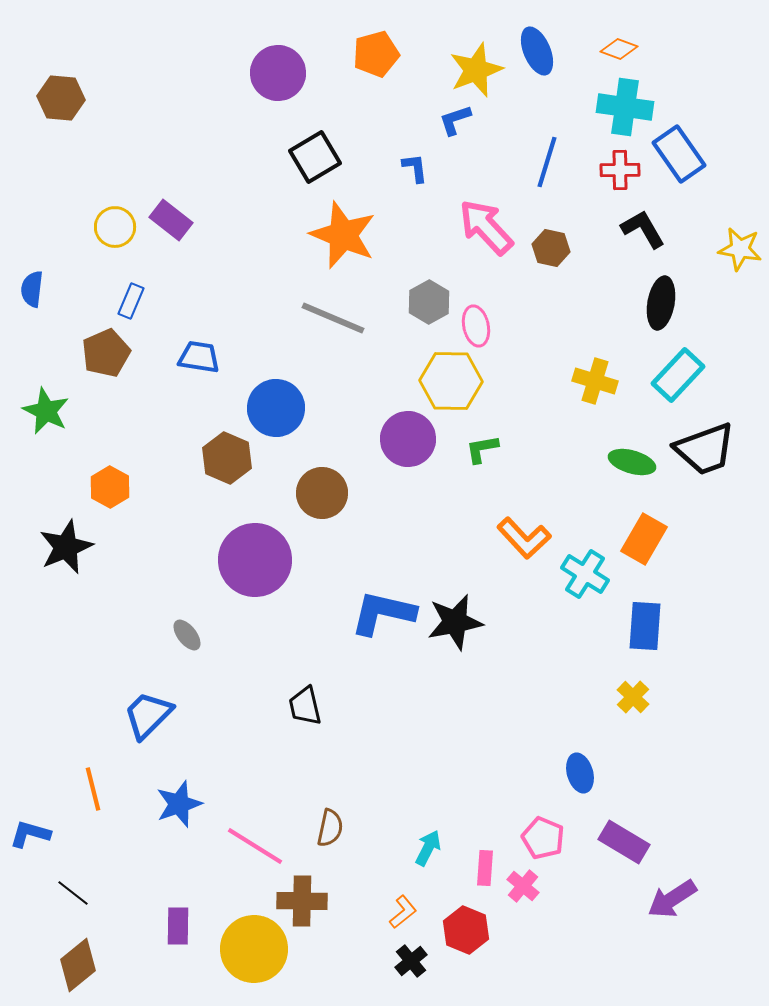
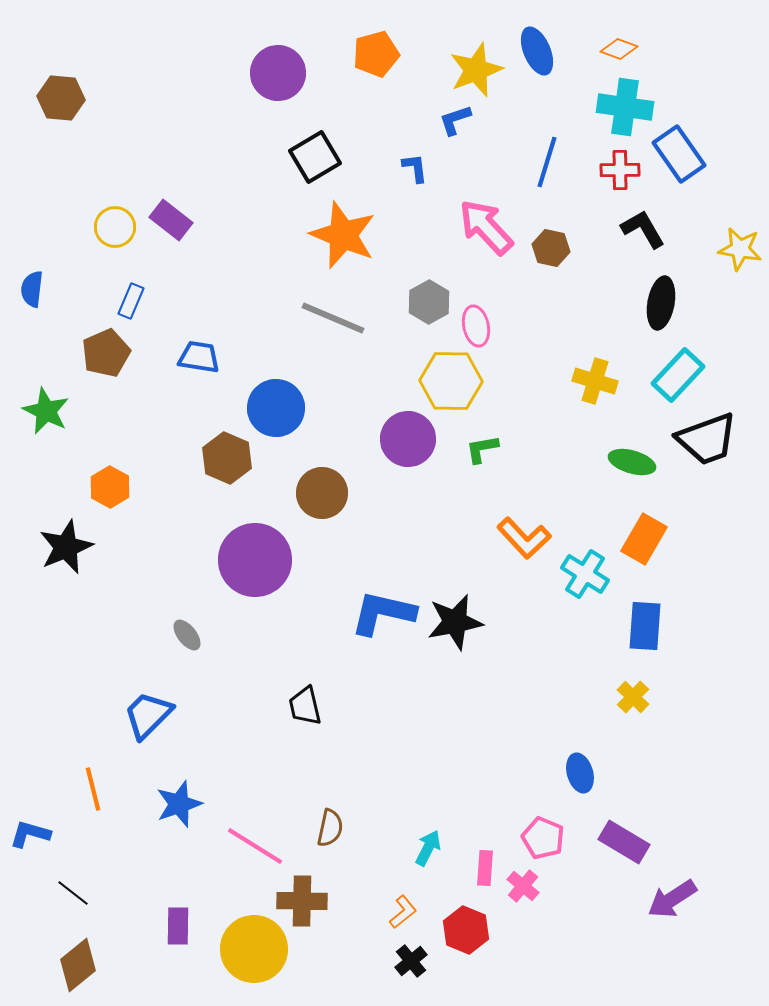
black trapezoid at (705, 449): moved 2 px right, 10 px up
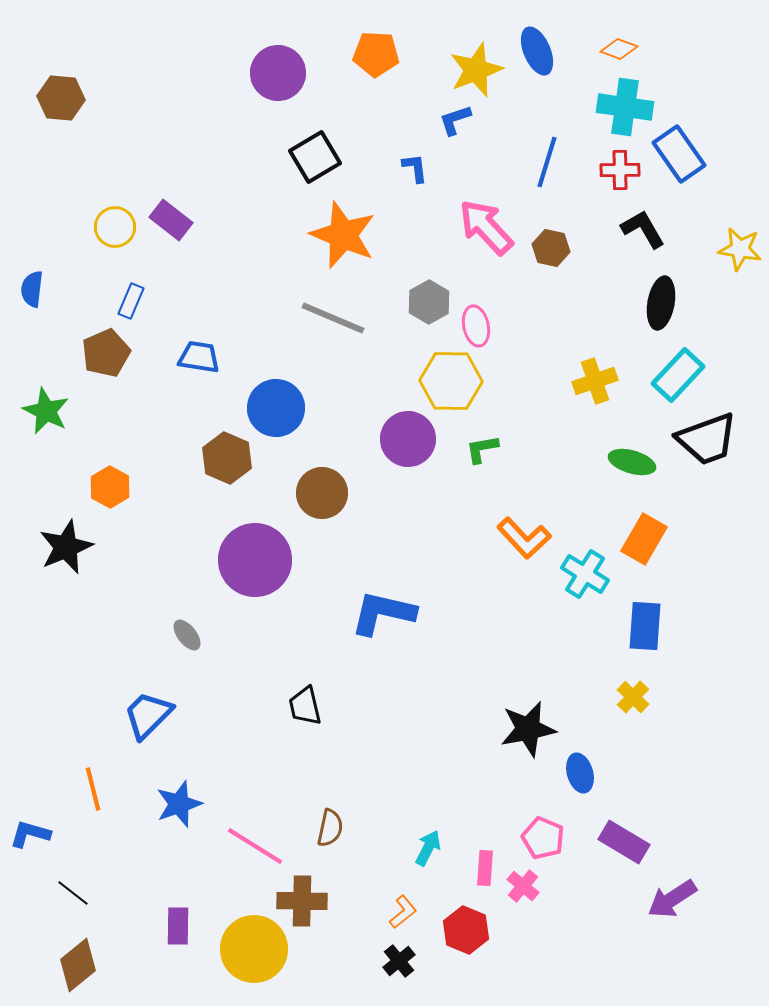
orange pentagon at (376, 54): rotated 18 degrees clockwise
yellow cross at (595, 381): rotated 36 degrees counterclockwise
black star at (455, 622): moved 73 px right, 107 px down
black cross at (411, 961): moved 12 px left
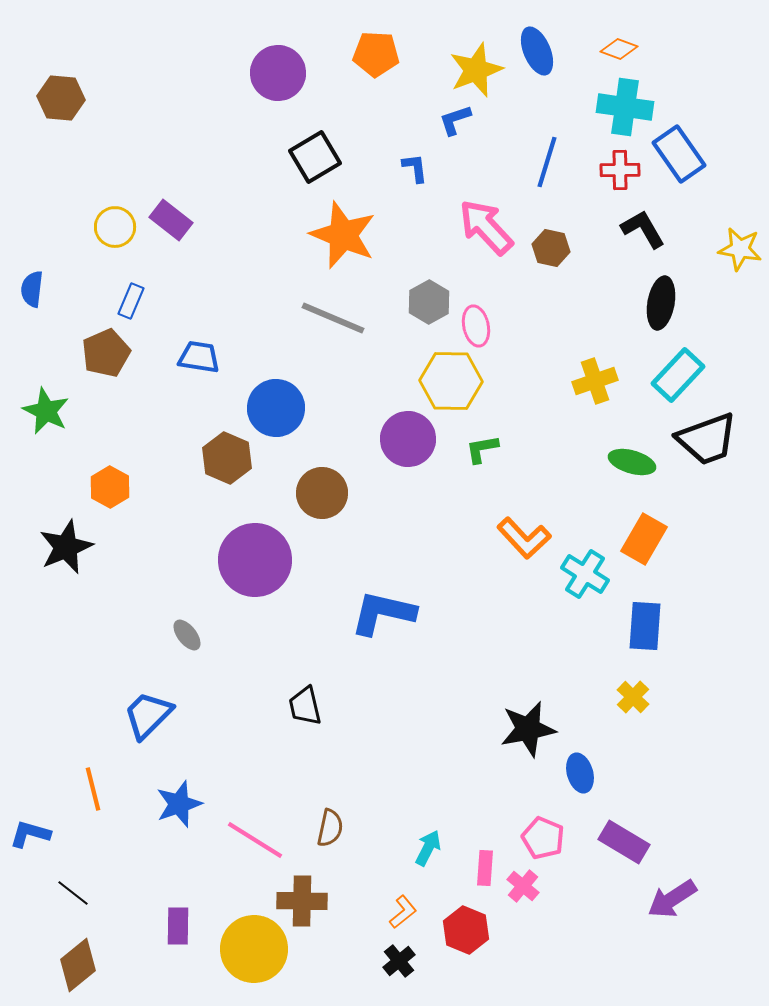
pink line at (255, 846): moved 6 px up
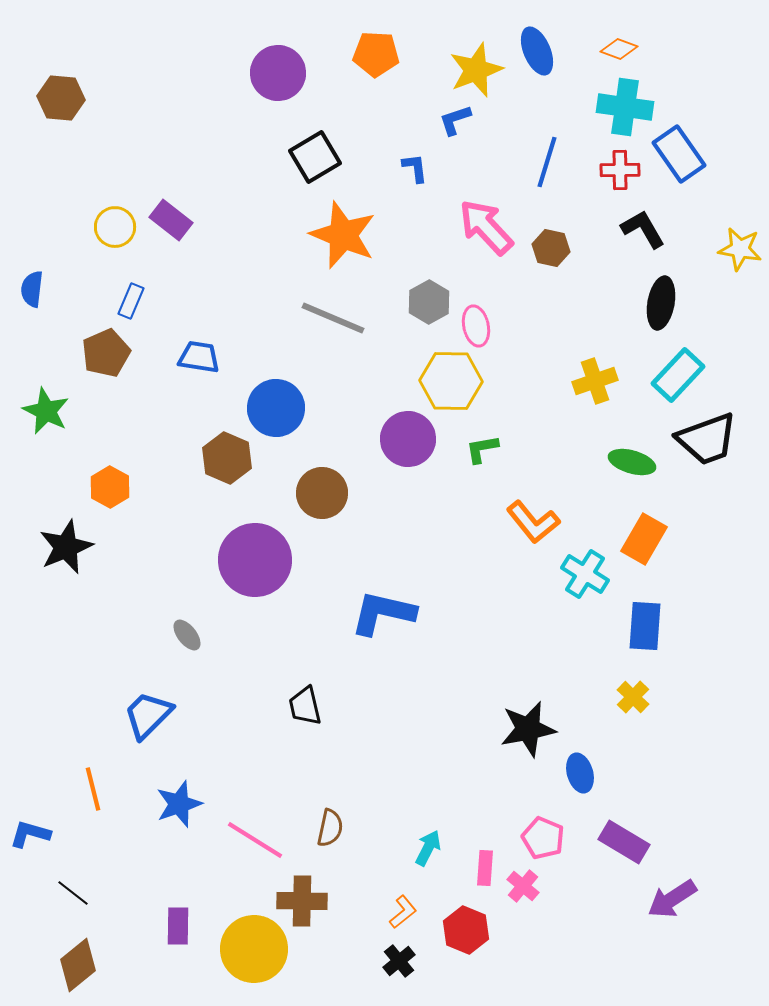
orange L-shape at (524, 538): moved 9 px right, 16 px up; rotated 4 degrees clockwise
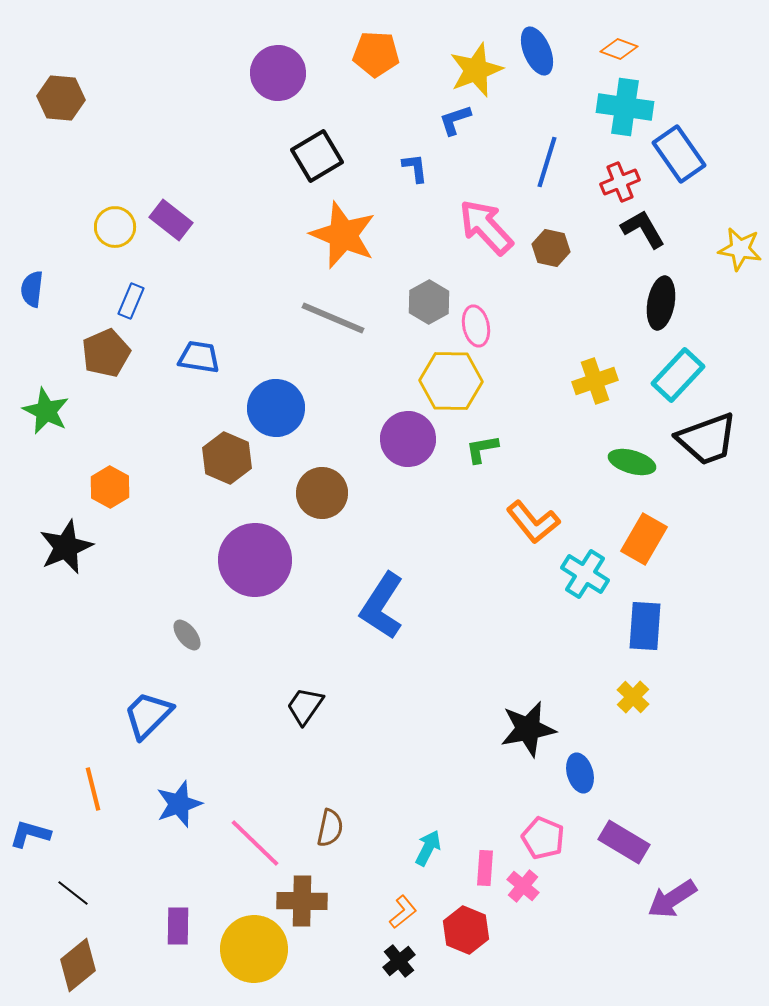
black square at (315, 157): moved 2 px right, 1 px up
red cross at (620, 170): moved 12 px down; rotated 21 degrees counterclockwise
blue L-shape at (383, 613): moved 1 px left, 7 px up; rotated 70 degrees counterclockwise
black trapezoid at (305, 706): rotated 48 degrees clockwise
pink line at (255, 840): moved 3 px down; rotated 12 degrees clockwise
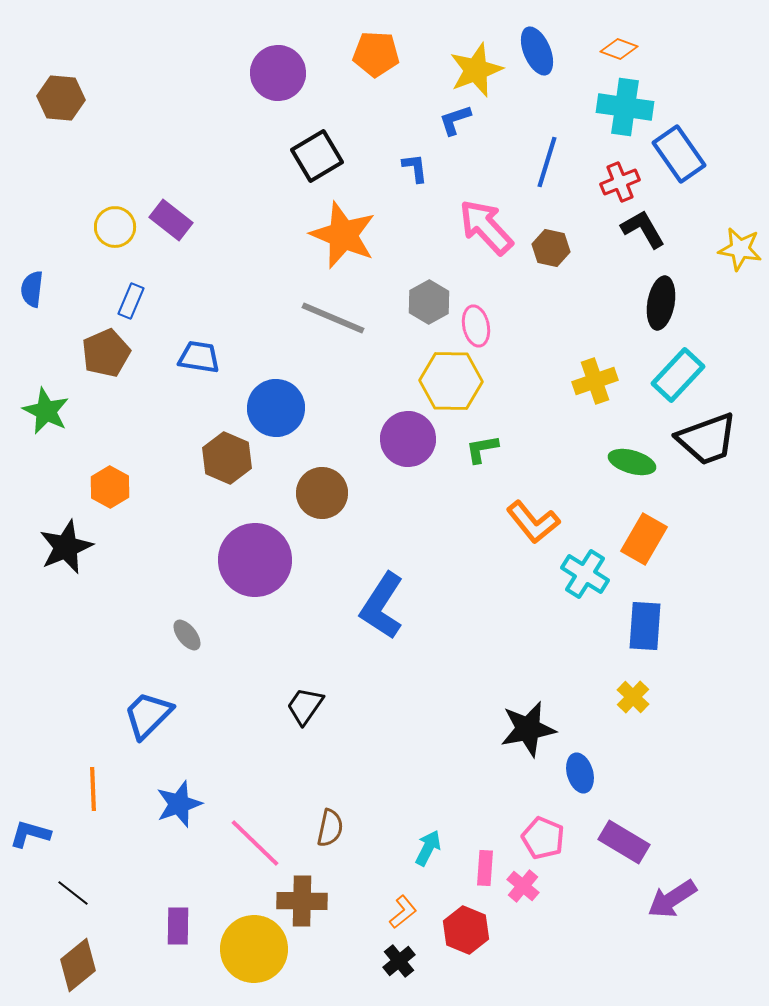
orange line at (93, 789): rotated 12 degrees clockwise
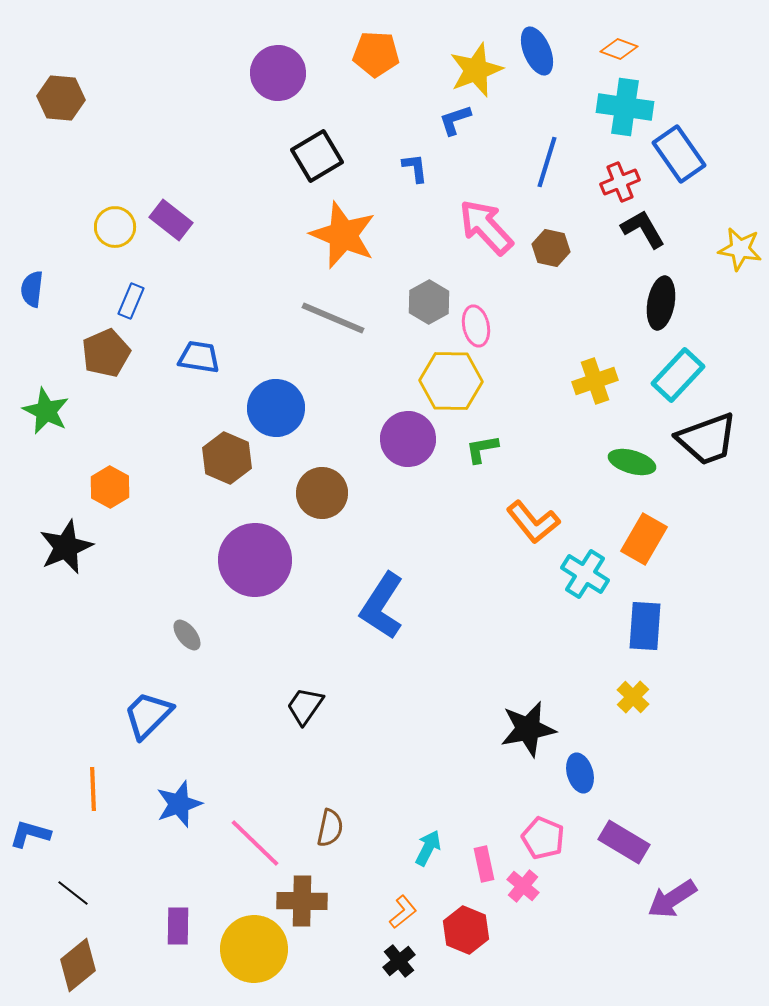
pink rectangle at (485, 868): moved 1 px left, 4 px up; rotated 16 degrees counterclockwise
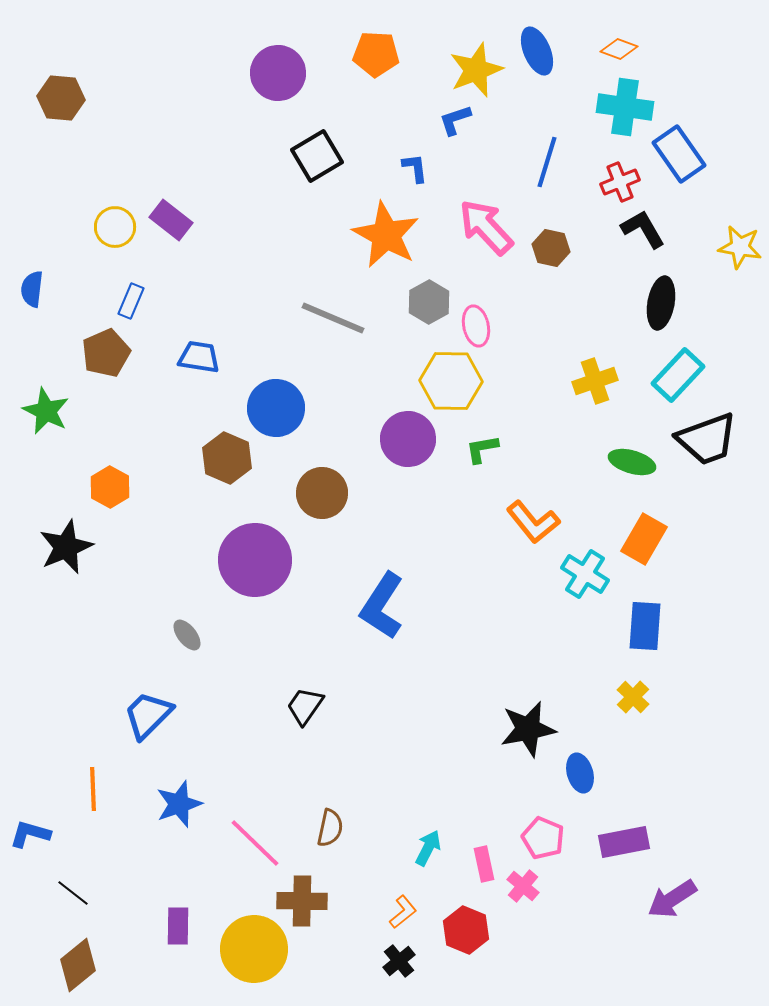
orange star at (343, 235): moved 43 px right; rotated 6 degrees clockwise
yellow star at (740, 249): moved 2 px up
purple rectangle at (624, 842): rotated 42 degrees counterclockwise
